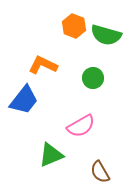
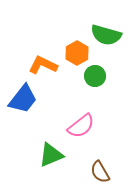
orange hexagon: moved 3 px right, 27 px down; rotated 10 degrees clockwise
green circle: moved 2 px right, 2 px up
blue trapezoid: moved 1 px left, 1 px up
pink semicircle: rotated 8 degrees counterclockwise
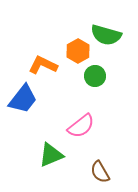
orange hexagon: moved 1 px right, 2 px up
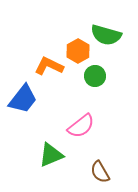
orange L-shape: moved 6 px right, 1 px down
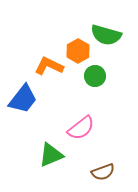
pink semicircle: moved 2 px down
brown semicircle: moved 3 px right; rotated 80 degrees counterclockwise
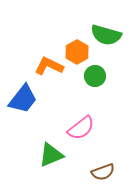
orange hexagon: moved 1 px left, 1 px down
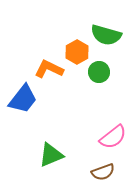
orange L-shape: moved 3 px down
green circle: moved 4 px right, 4 px up
pink semicircle: moved 32 px right, 9 px down
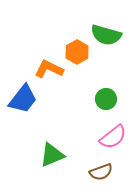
green circle: moved 7 px right, 27 px down
green triangle: moved 1 px right
brown semicircle: moved 2 px left
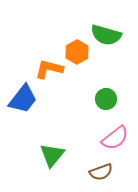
orange L-shape: rotated 12 degrees counterclockwise
pink semicircle: moved 2 px right, 1 px down
green triangle: rotated 28 degrees counterclockwise
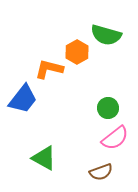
green circle: moved 2 px right, 9 px down
green triangle: moved 8 px left, 3 px down; rotated 40 degrees counterclockwise
